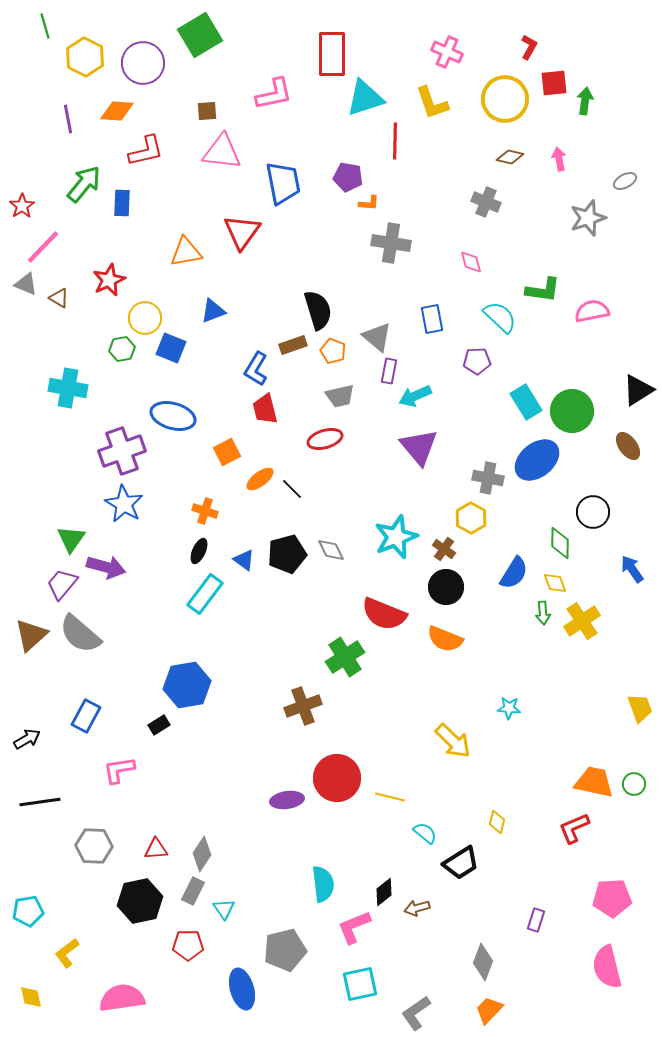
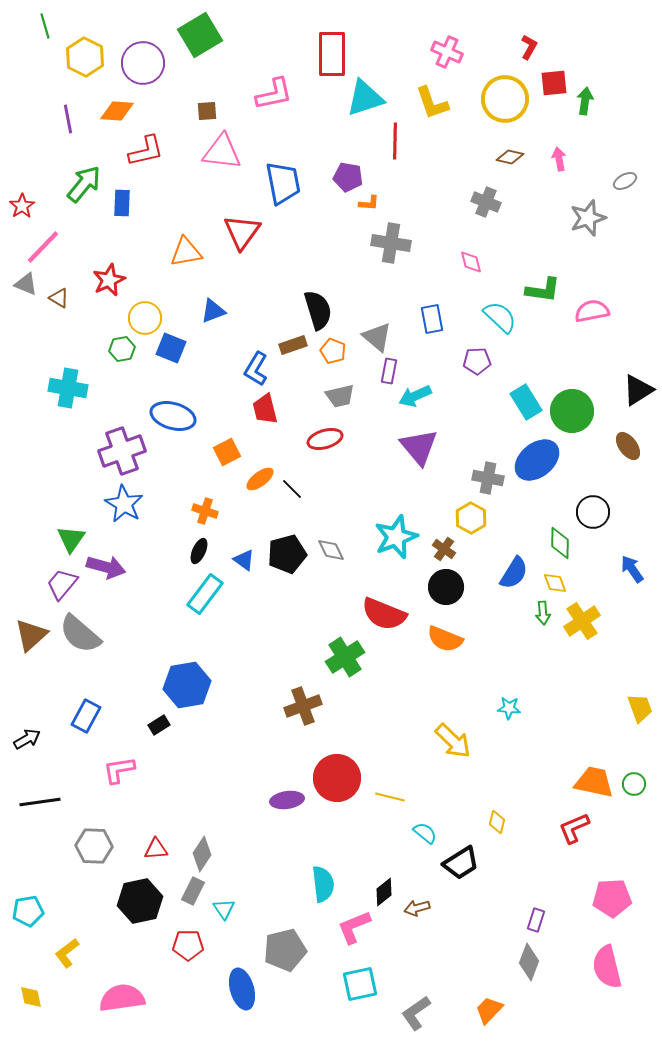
gray diamond at (483, 962): moved 46 px right
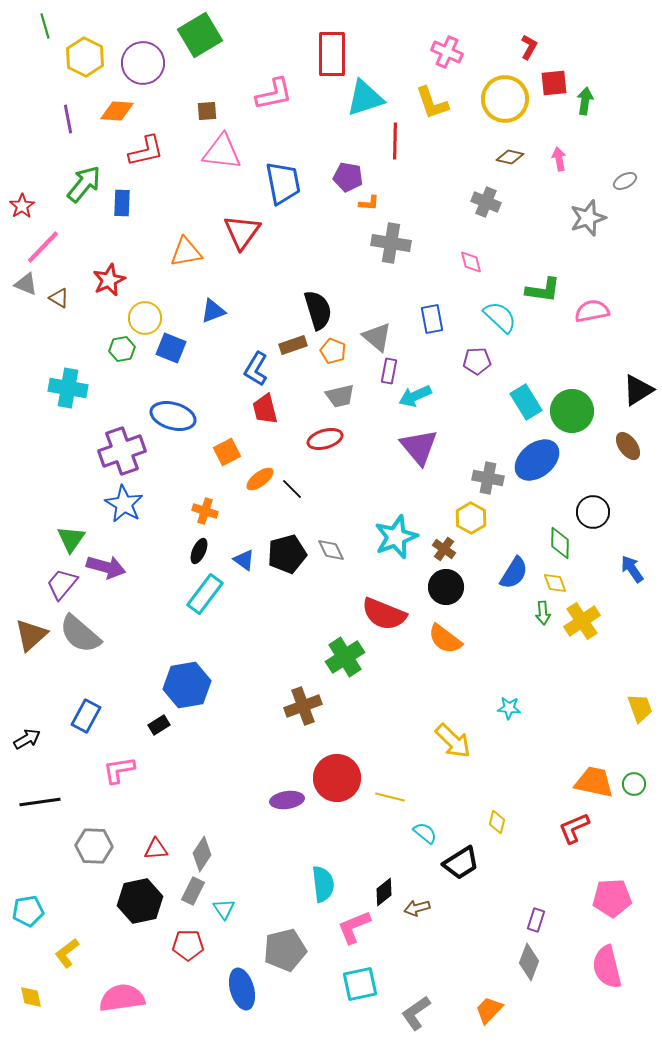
orange semicircle at (445, 639): rotated 15 degrees clockwise
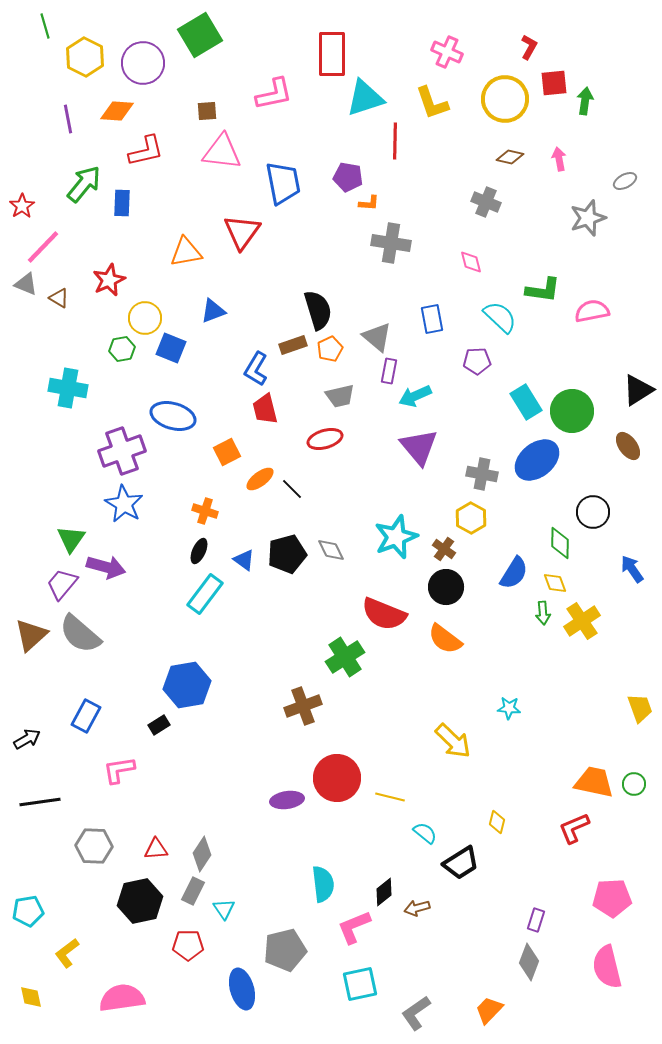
orange pentagon at (333, 351): moved 3 px left, 2 px up; rotated 25 degrees clockwise
gray cross at (488, 478): moved 6 px left, 4 px up
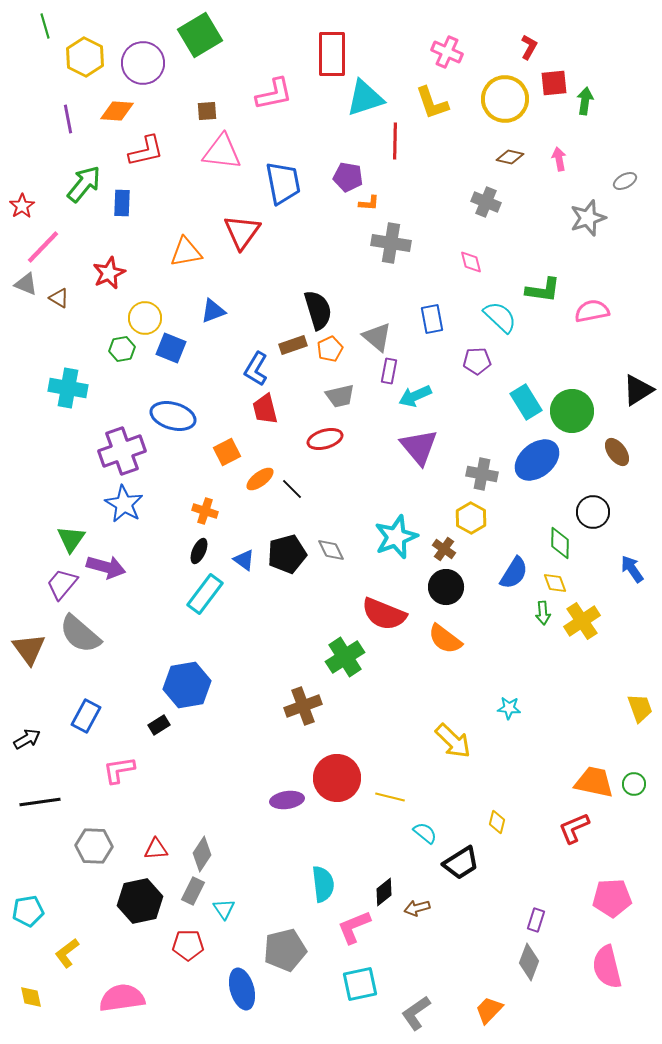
red star at (109, 280): moved 7 px up
brown ellipse at (628, 446): moved 11 px left, 6 px down
brown triangle at (31, 635): moved 2 px left, 14 px down; rotated 24 degrees counterclockwise
